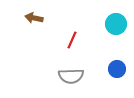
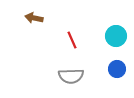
cyan circle: moved 12 px down
red line: rotated 48 degrees counterclockwise
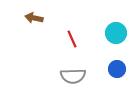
cyan circle: moved 3 px up
red line: moved 1 px up
gray semicircle: moved 2 px right
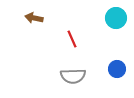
cyan circle: moved 15 px up
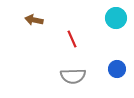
brown arrow: moved 2 px down
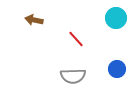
red line: moved 4 px right; rotated 18 degrees counterclockwise
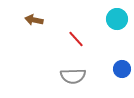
cyan circle: moved 1 px right, 1 px down
blue circle: moved 5 px right
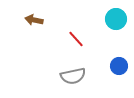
cyan circle: moved 1 px left
blue circle: moved 3 px left, 3 px up
gray semicircle: rotated 10 degrees counterclockwise
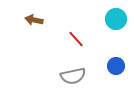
blue circle: moved 3 px left
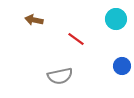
red line: rotated 12 degrees counterclockwise
blue circle: moved 6 px right
gray semicircle: moved 13 px left
